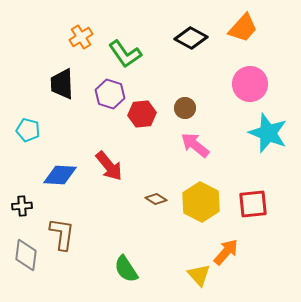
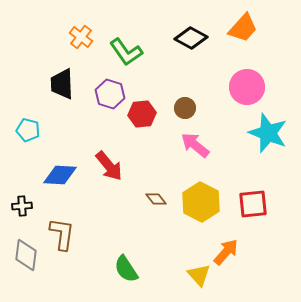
orange cross: rotated 20 degrees counterclockwise
green L-shape: moved 1 px right, 2 px up
pink circle: moved 3 px left, 3 px down
brown diamond: rotated 20 degrees clockwise
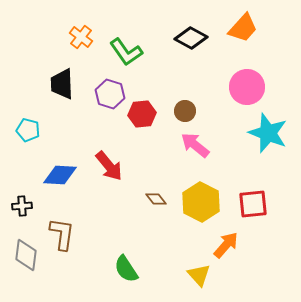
brown circle: moved 3 px down
orange arrow: moved 7 px up
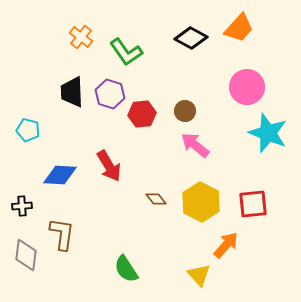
orange trapezoid: moved 4 px left
black trapezoid: moved 10 px right, 8 px down
red arrow: rotated 8 degrees clockwise
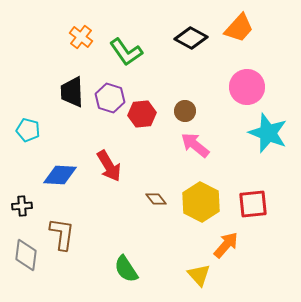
purple hexagon: moved 4 px down
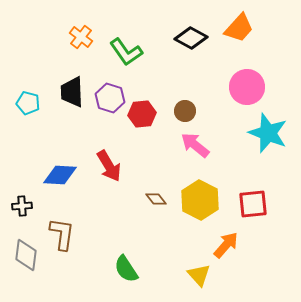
cyan pentagon: moved 27 px up
yellow hexagon: moved 1 px left, 2 px up
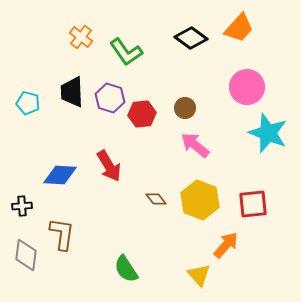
black diamond: rotated 8 degrees clockwise
brown circle: moved 3 px up
yellow hexagon: rotated 6 degrees counterclockwise
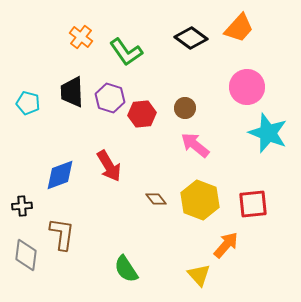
blue diamond: rotated 24 degrees counterclockwise
